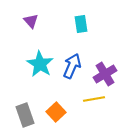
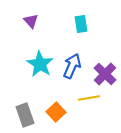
purple cross: rotated 15 degrees counterclockwise
yellow line: moved 5 px left, 1 px up
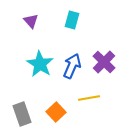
cyan rectangle: moved 9 px left, 4 px up; rotated 24 degrees clockwise
purple cross: moved 1 px left, 12 px up
gray rectangle: moved 3 px left, 1 px up
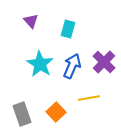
cyan rectangle: moved 4 px left, 9 px down
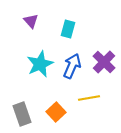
cyan star: rotated 16 degrees clockwise
